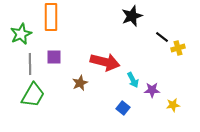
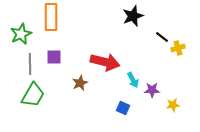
black star: moved 1 px right
blue square: rotated 16 degrees counterclockwise
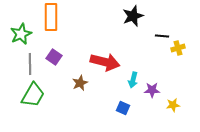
black line: moved 1 px up; rotated 32 degrees counterclockwise
purple square: rotated 35 degrees clockwise
cyan arrow: rotated 42 degrees clockwise
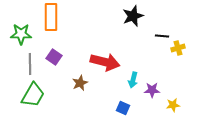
green star: rotated 25 degrees clockwise
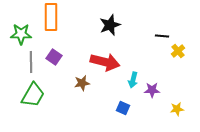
black star: moved 23 px left, 9 px down
yellow cross: moved 3 px down; rotated 24 degrees counterclockwise
gray line: moved 1 px right, 2 px up
brown star: moved 2 px right; rotated 14 degrees clockwise
yellow star: moved 4 px right, 4 px down
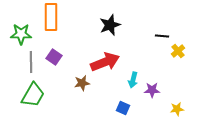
red arrow: rotated 36 degrees counterclockwise
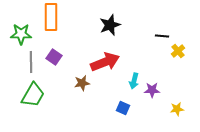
cyan arrow: moved 1 px right, 1 px down
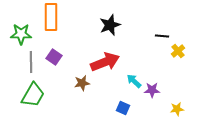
cyan arrow: rotated 119 degrees clockwise
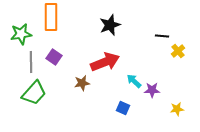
green star: rotated 10 degrees counterclockwise
green trapezoid: moved 1 px right, 2 px up; rotated 12 degrees clockwise
